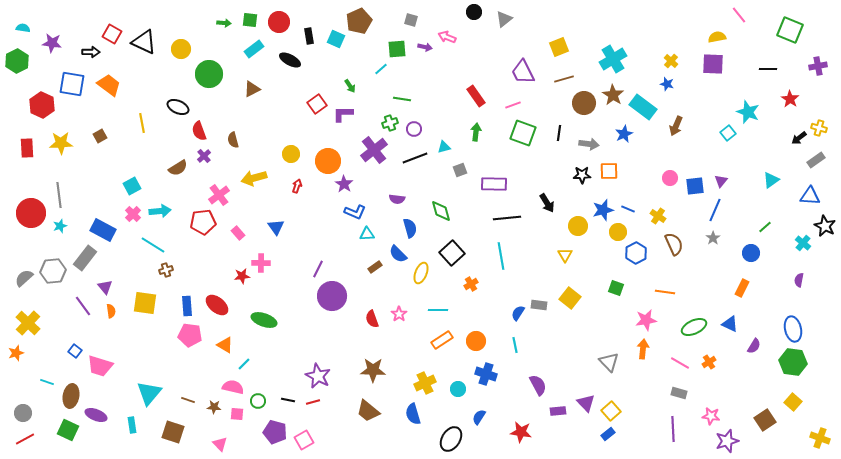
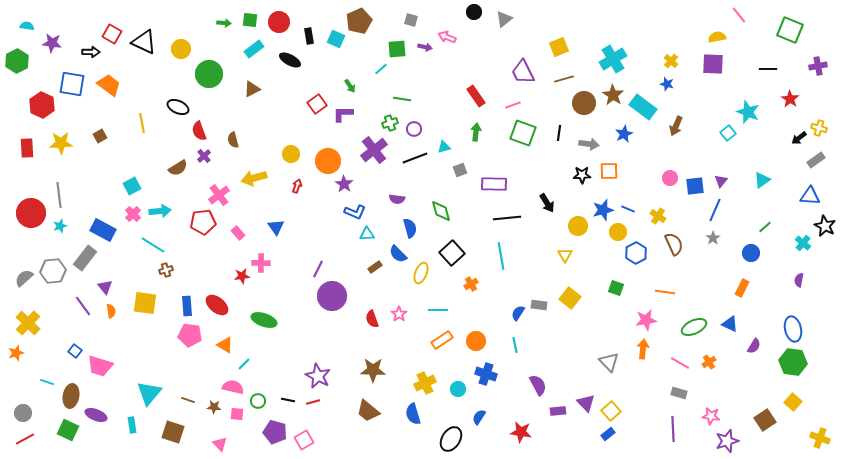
cyan semicircle at (23, 28): moved 4 px right, 2 px up
cyan triangle at (771, 180): moved 9 px left
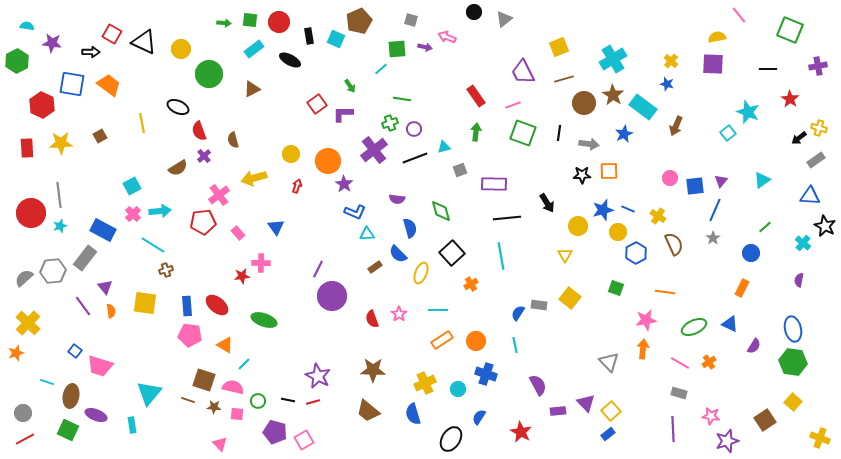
brown square at (173, 432): moved 31 px right, 52 px up
red star at (521, 432): rotated 20 degrees clockwise
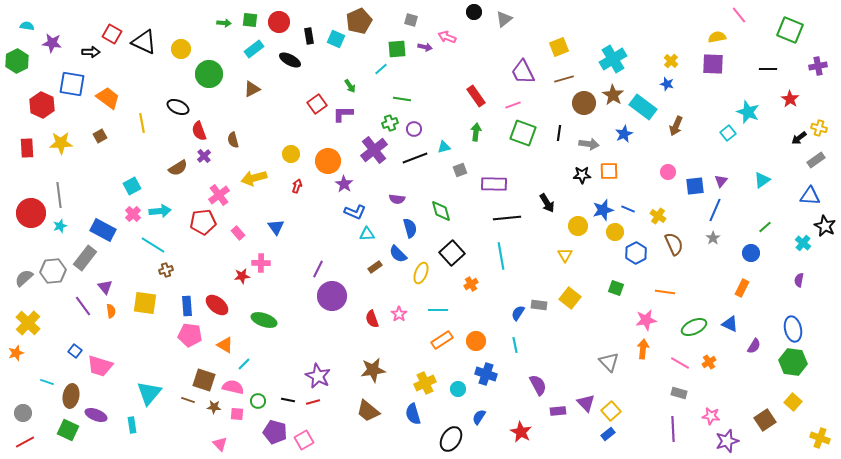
orange trapezoid at (109, 85): moved 1 px left, 13 px down
pink circle at (670, 178): moved 2 px left, 6 px up
yellow circle at (618, 232): moved 3 px left
brown star at (373, 370): rotated 10 degrees counterclockwise
red line at (25, 439): moved 3 px down
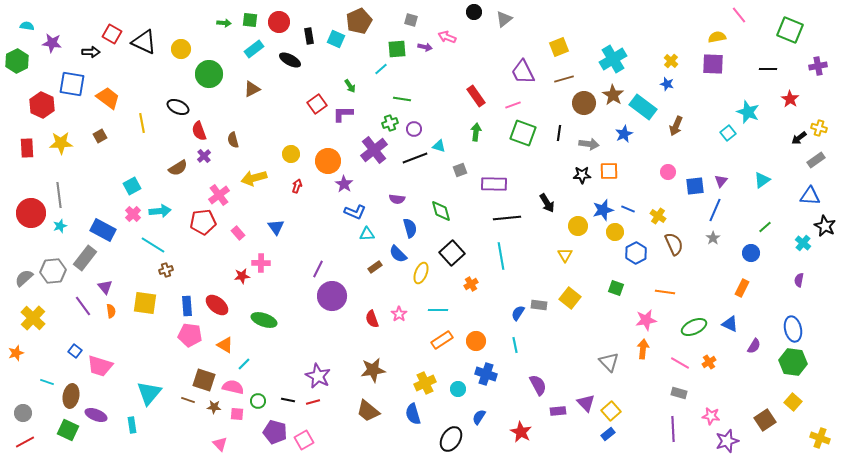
cyan triangle at (444, 147): moved 5 px left, 1 px up; rotated 32 degrees clockwise
yellow cross at (28, 323): moved 5 px right, 5 px up
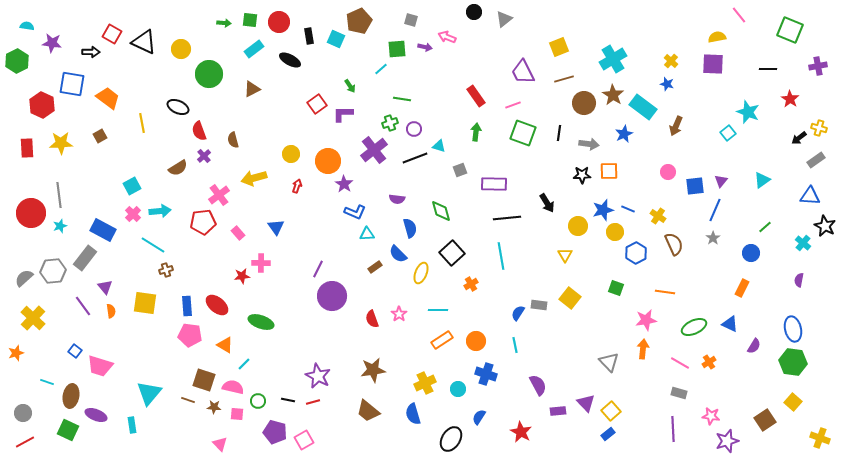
green ellipse at (264, 320): moved 3 px left, 2 px down
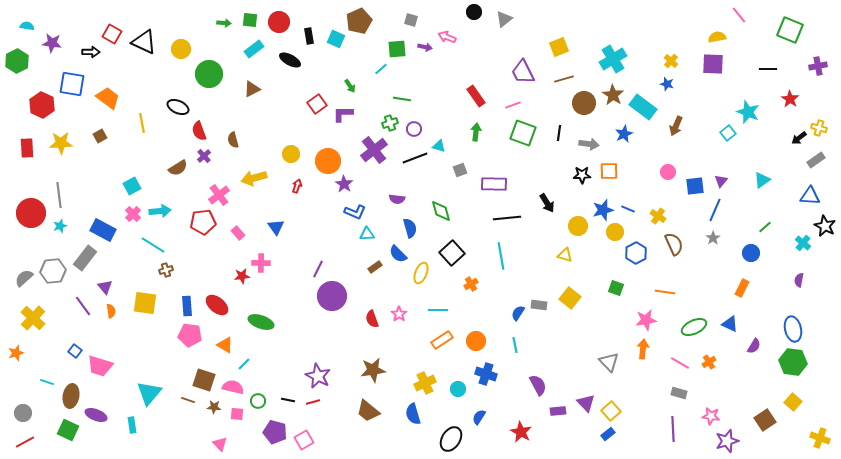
yellow triangle at (565, 255): rotated 42 degrees counterclockwise
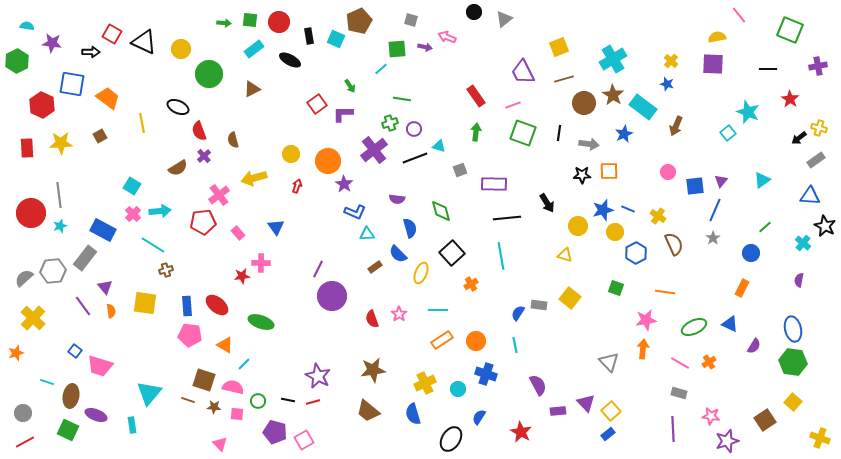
cyan square at (132, 186): rotated 30 degrees counterclockwise
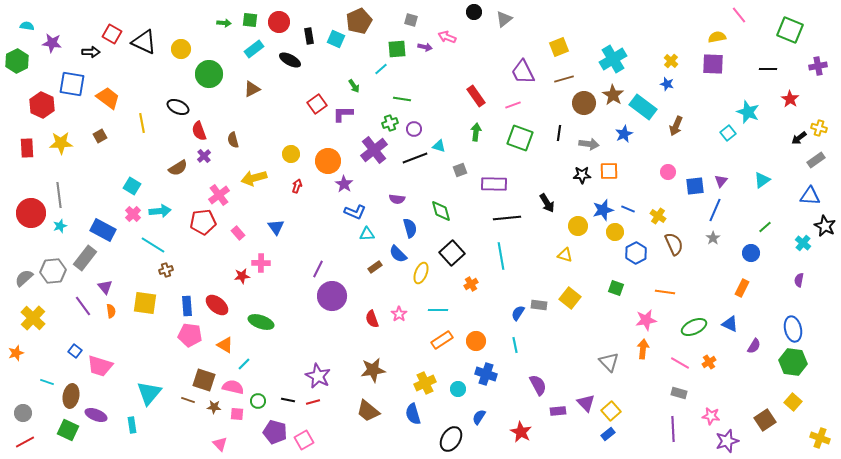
green arrow at (350, 86): moved 4 px right
green square at (523, 133): moved 3 px left, 5 px down
